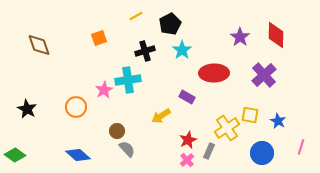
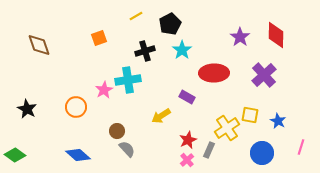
gray rectangle: moved 1 px up
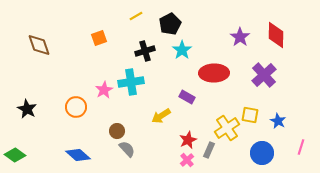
cyan cross: moved 3 px right, 2 px down
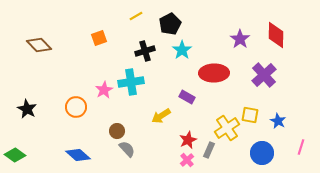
purple star: moved 2 px down
brown diamond: rotated 25 degrees counterclockwise
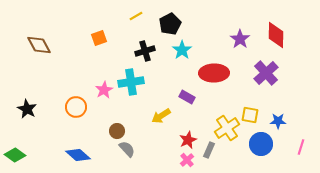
brown diamond: rotated 15 degrees clockwise
purple cross: moved 2 px right, 2 px up
blue star: rotated 28 degrees counterclockwise
blue circle: moved 1 px left, 9 px up
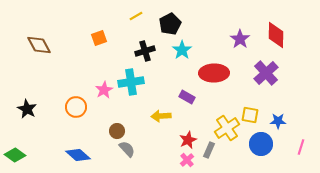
yellow arrow: rotated 30 degrees clockwise
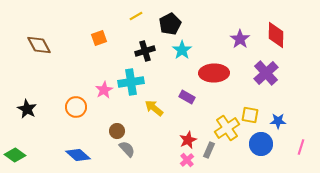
yellow arrow: moved 7 px left, 8 px up; rotated 42 degrees clockwise
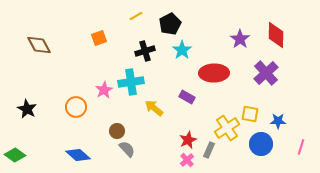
yellow square: moved 1 px up
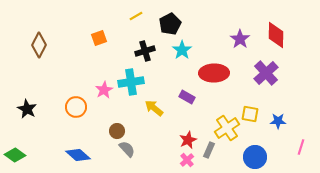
brown diamond: rotated 55 degrees clockwise
blue circle: moved 6 px left, 13 px down
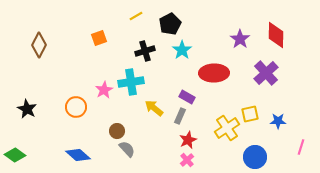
yellow square: rotated 24 degrees counterclockwise
gray rectangle: moved 29 px left, 34 px up
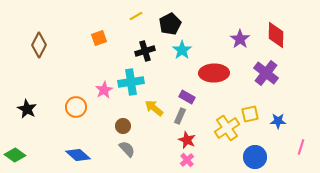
purple cross: rotated 10 degrees counterclockwise
brown circle: moved 6 px right, 5 px up
red star: moved 1 px left; rotated 24 degrees counterclockwise
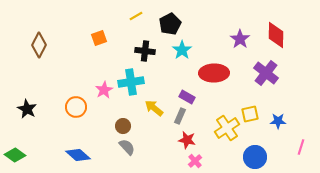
black cross: rotated 24 degrees clockwise
red star: rotated 12 degrees counterclockwise
gray semicircle: moved 2 px up
pink cross: moved 8 px right, 1 px down
